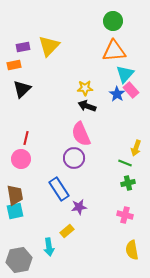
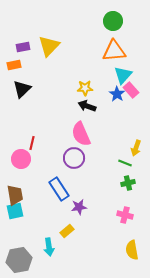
cyan triangle: moved 2 px left, 1 px down
red line: moved 6 px right, 5 px down
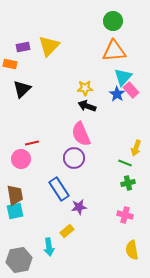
orange rectangle: moved 4 px left, 1 px up; rotated 24 degrees clockwise
cyan triangle: moved 2 px down
red line: rotated 64 degrees clockwise
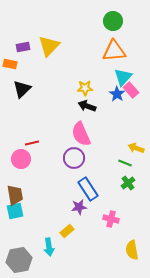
yellow arrow: rotated 91 degrees clockwise
green cross: rotated 24 degrees counterclockwise
blue rectangle: moved 29 px right
pink cross: moved 14 px left, 4 px down
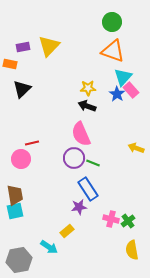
green circle: moved 1 px left, 1 px down
orange triangle: moved 1 px left; rotated 25 degrees clockwise
yellow star: moved 3 px right
green line: moved 32 px left
green cross: moved 38 px down
cyan arrow: rotated 48 degrees counterclockwise
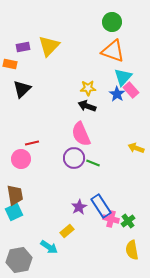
blue rectangle: moved 13 px right, 17 px down
purple star: rotated 21 degrees counterclockwise
cyan square: moved 1 px left, 1 px down; rotated 12 degrees counterclockwise
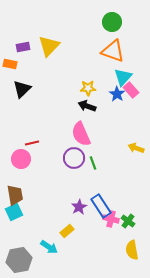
green line: rotated 48 degrees clockwise
green cross: rotated 16 degrees counterclockwise
